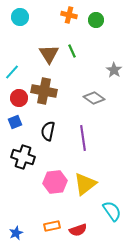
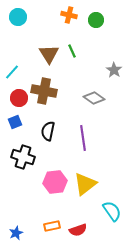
cyan circle: moved 2 px left
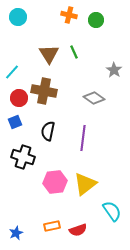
green line: moved 2 px right, 1 px down
purple line: rotated 15 degrees clockwise
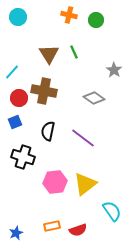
purple line: rotated 60 degrees counterclockwise
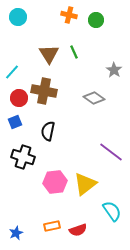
purple line: moved 28 px right, 14 px down
